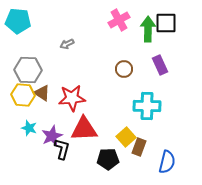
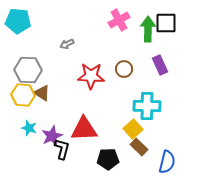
red star: moved 19 px right, 22 px up; rotated 8 degrees clockwise
yellow square: moved 7 px right, 8 px up
brown rectangle: rotated 66 degrees counterclockwise
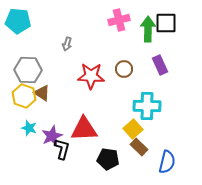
pink cross: rotated 15 degrees clockwise
gray arrow: rotated 48 degrees counterclockwise
yellow hexagon: moved 1 px right, 1 px down; rotated 15 degrees clockwise
black pentagon: rotated 10 degrees clockwise
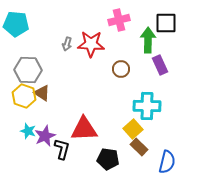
cyan pentagon: moved 2 px left, 3 px down
green arrow: moved 11 px down
brown circle: moved 3 px left
red star: moved 32 px up
cyan star: moved 1 px left, 3 px down
purple star: moved 7 px left
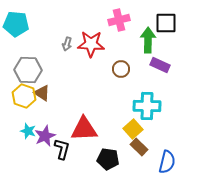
purple rectangle: rotated 42 degrees counterclockwise
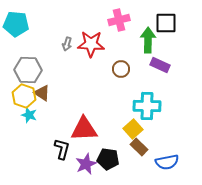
cyan star: moved 1 px right, 16 px up
purple star: moved 41 px right, 28 px down
blue semicircle: rotated 65 degrees clockwise
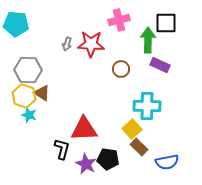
yellow square: moved 1 px left
purple star: rotated 20 degrees counterclockwise
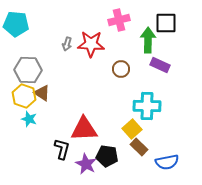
cyan star: moved 4 px down
black pentagon: moved 1 px left, 3 px up
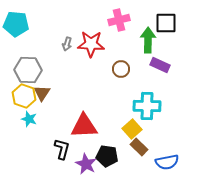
brown triangle: rotated 30 degrees clockwise
red triangle: moved 3 px up
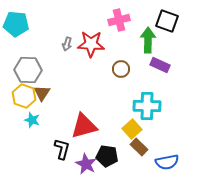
black square: moved 1 px right, 2 px up; rotated 20 degrees clockwise
cyan star: moved 3 px right, 1 px down
red triangle: rotated 12 degrees counterclockwise
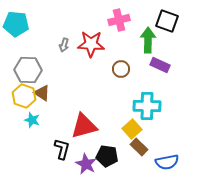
gray arrow: moved 3 px left, 1 px down
brown triangle: rotated 30 degrees counterclockwise
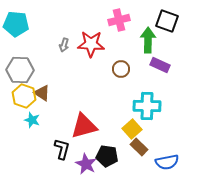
gray hexagon: moved 8 px left
